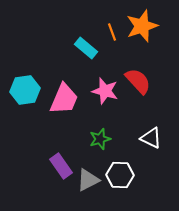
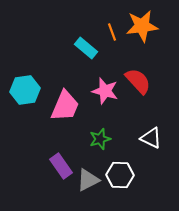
orange star: rotated 12 degrees clockwise
pink trapezoid: moved 1 px right, 7 px down
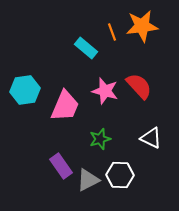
red semicircle: moved 1 px right, 5 px down
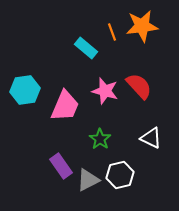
green star: rotated 20 degrees counterclockwise
white hexagon: rotated 16 degrees counterclockwise
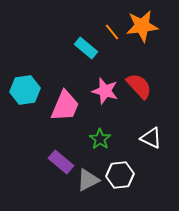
orange line: rotated 18 degrees counterclockwise
purple rectangle: moved 4 px up; rotated 15 degrees counterclockwise
white hexagon: rotated 8 degrees clockwise
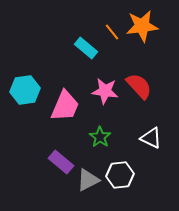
pink star: rotated 8 degrees counterclockwise
green star: moved 2 px up
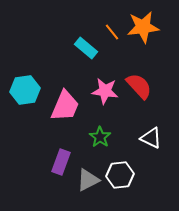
orange star: moved 1 px right, 1 px down
purple rectangle: rotated 70 degrees clockwise
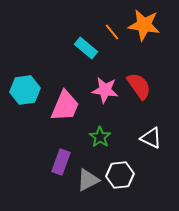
orange star: moved 1 px right, 2 px up; rotated 16 degrees clockwise
red semicircle: rotated 8 degrees clockwise
pink star: moved 1 px up
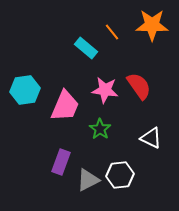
orange star: moved 8 px right; rotated 8 degrees counterclockwise
green star: moved 8 px up
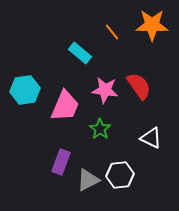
cyan rectangle: moved 6 px left, 5 px down
